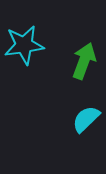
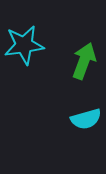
cyan semicircle: rotated 152 degrees counterclockwise
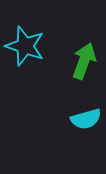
cyan star: moved 1 px right, 1 px down; rotated 27 degrees clockwise
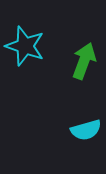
cyan semicircle: moved 11 px down
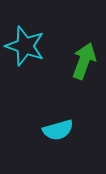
cyan semicircle: moved 28 px left
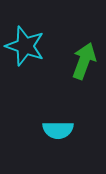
cyan semicircle: rotated 16 degrees clockwise
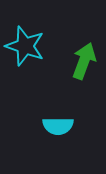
cyan semicircle: moved 4 px up
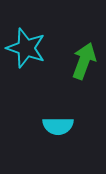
cyan star: moved 1 px right, 2 px down
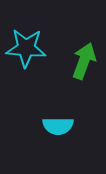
cyan star: rotated 15 degrees counterclockwise
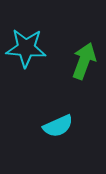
cyan semicircle: rotated 24 degrees counterclockwise
